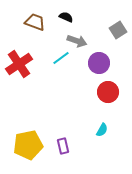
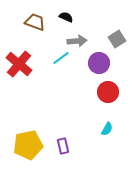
gray square: moved 1 px left, 9 px down
gray arrow: rotated 24 degrees counterclockwise
red cross: rotated 16 degrees counterclockwise
cyan semicircle: moved 5 px right, 1 px up
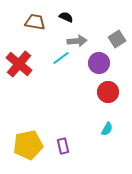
brown trapezoid: rotated 10 degrees counterclockwise
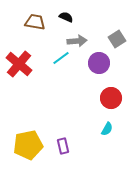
red circle: moved 3 px right, 6 px down
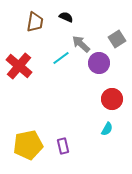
brown trapezoid: rotated 90 degrees clockwise
gray arrow: moved 4 px right, 3 px down; rotated 132 degrees counterclockwise
red cross: moved 2 px down
red circle: moved 1 px right, 1 px down
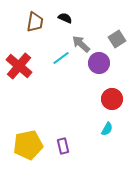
black semicircle: moved 1 px left, 1 px down
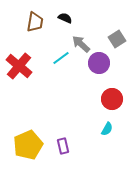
yellow pentagon: rotated 12 degrees counterclockwise
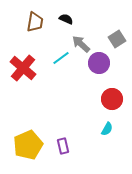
black semicircle: moved 1 px right, 1 px down
red cross: moved 4 px right, 2 px down
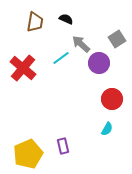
yellow pentagon: moved 9 px down
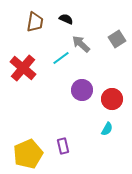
purple circle: moved 17 px left, 27 px down
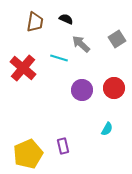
cyan line: moved 2 px left; rotated 54 degrees clockwise
red circle: moved 2 px right, 11 px up
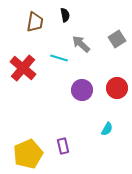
black semicircle: moved 1 px left, 4 px up; rotated 56 degrees clockwise
red circle: moved 3 px right
